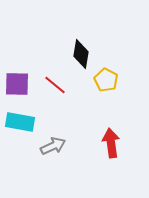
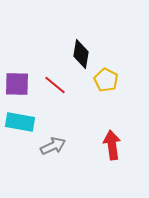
red arrow: moved 1 px right, 2 px down
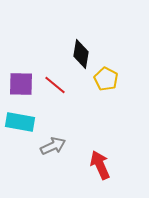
yellow pentagon: moved 1 px up
purple square: moved 4 px right
red arrow: moved 12 px left, 20 px down; rotated 16 degrees counterclockwise
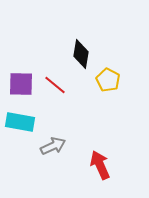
yellow pentagon: moved 2 px right, 1 px down
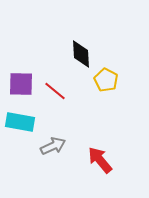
black diamond: rotated 12 degrees counterclockwise
yellow pentagon: moved 2 px left
red line: moved 6 px down
red arrow: moved 5 px up; rotated 16 degrees counterclockwise
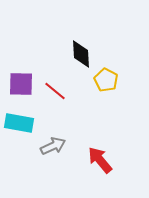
cyan rectangle: moved 1 px left, 1 px down
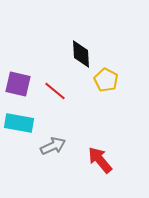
purple square: moved 3 px left; rotated 12 degrees clockwise
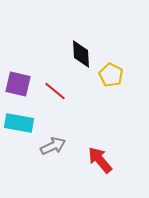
yellow pentagon: moved 5 px right, 5 px up
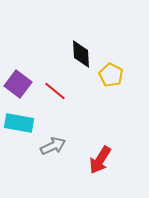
purple square: rotated 24 degrees clockwise
red arrow: rotated 108 degrees counterclockwise
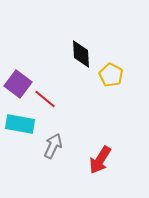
red line: moved 10 px left, 8 px down
cyan rectangle: moved 1 px right, 1 px down
gray arrow: rotated 40 degrees counterclockwise
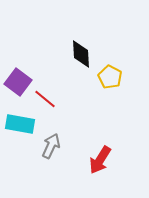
yellow pentagon: moved 1 px left, 2 px down
purple square: moved 2 px up
gray arrow: moved 2 px left
